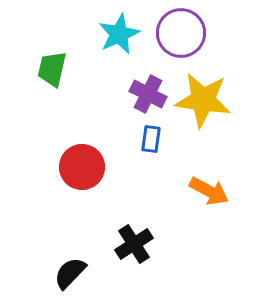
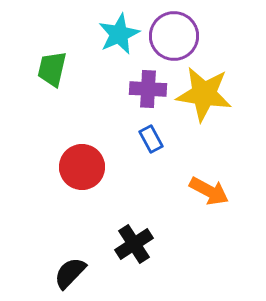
purple circle: moved 7 px left, 3 px down
purple cross: moved 5 px up; rotated 24 degrees counterclockwise
yellow star: moved 1 px right, 6 px up
blue rectangle: rotated 36 degrees counterclockwise
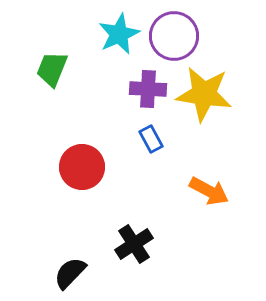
green trapezoid: rotated 9 degrees clockwise
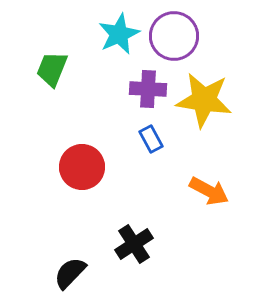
yellow star: moved 6 px down
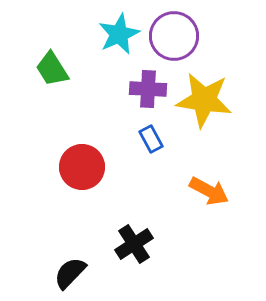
green trapezoid: rotated 54 degrees counterclockwise
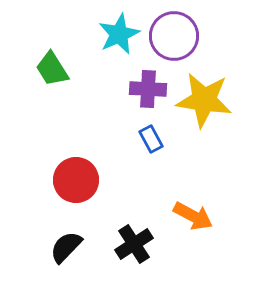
red circle: moved 6 px left, 13 px down
orange arrow: moved 16 px left, 25 px down
black semicircle: moved 4 px left, 26 px up
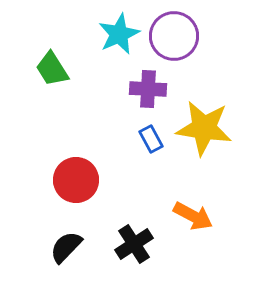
yellow star: moved 28 px down
